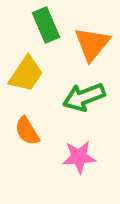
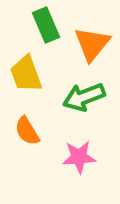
yellow trapezoid: rotated 126 degrees clockwise
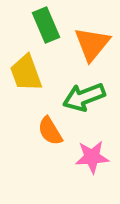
yellow trapezoid: moved 1 px up
orange semicircle: moved 23 px right
pink star: moved 13 px right
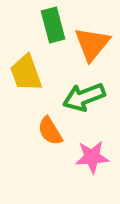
green rectangle: moved 7 px right; rotated 8 degrees clockwise
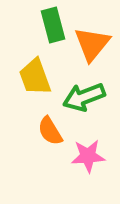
yellow trapezoid: moved 9 px right, 4 px down
pink star: moved 4 px left, 1 px up
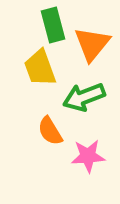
yellow trapezoid: moved 5 px right, 9 px up
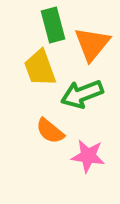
green arrow: moved 2 px left, 3 px up
orange semicircle: rotated 20 degrees counterclockwise
pink star: rotated 12 degrees clockwise
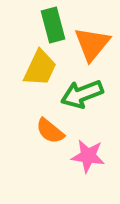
yellow trapezoid: rotated 135 degrees counterclockwise
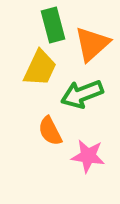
orange triangle: rotated 9 degrees clockwise
orange semicircle: rotated 24 degrees clockwise
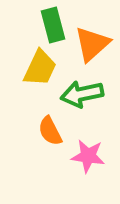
green arrow: rotated 9 degrees clockwise
